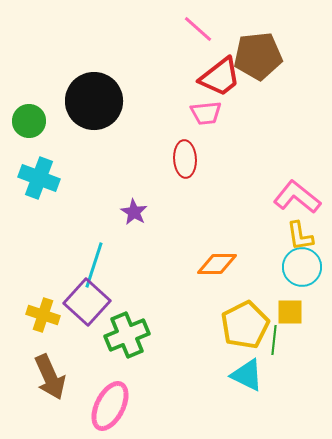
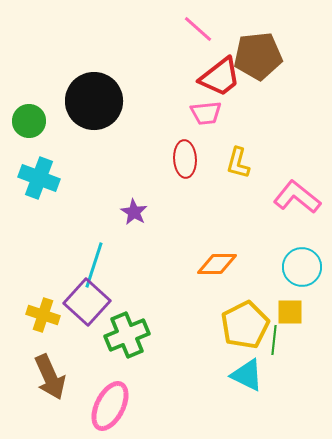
yellow L-shape: moved 62 px left, 73 px up; rotated 24 degrees clockwise
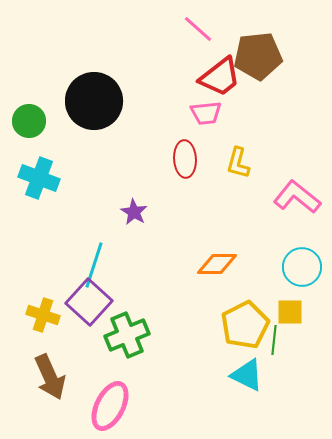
purple square: moved 2 px right
